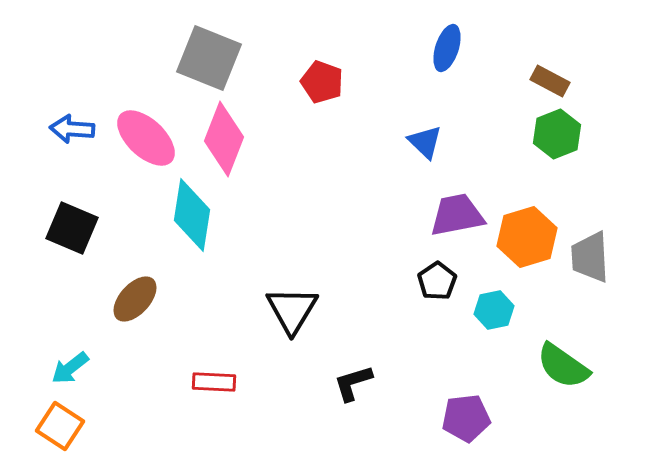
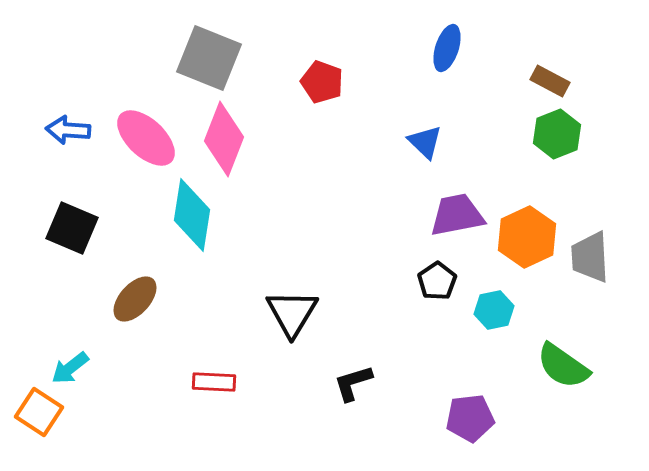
blue arrow: moved 4 px left, 1 px down
orange hexagon: rotated 8 degrees counterclockwise
black triangle: moved 3 px down
purple pentagon: moved 4 px right
orange square: moved 21 px left, 14 px up
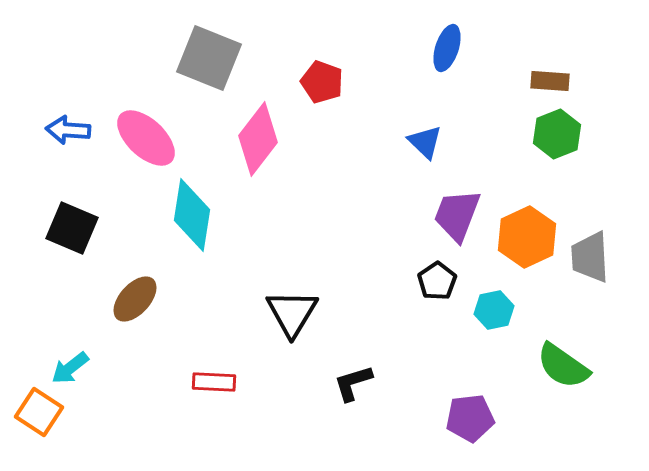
brown rectangle: rotated 24 degrees counterclockwise
pink diamond: moved 34 px right; rotated 16 degrees clockwise
purple trapezoid: rotated 58 degrees counterclockwise
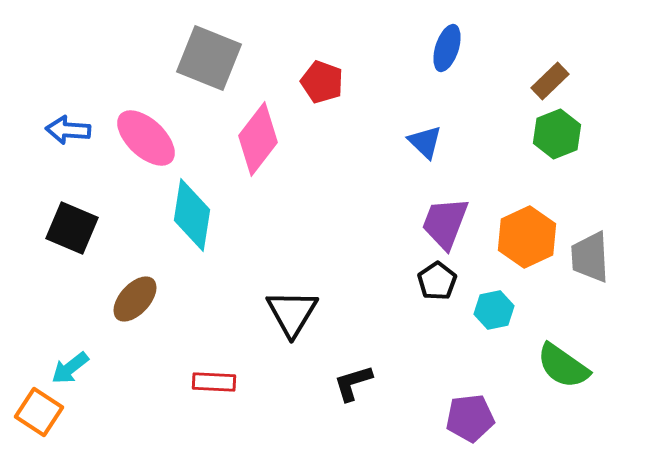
brown rectangle: rotated 48 degrees counterclockwise
purple trapezoid: moved 12 px left, 8 px down
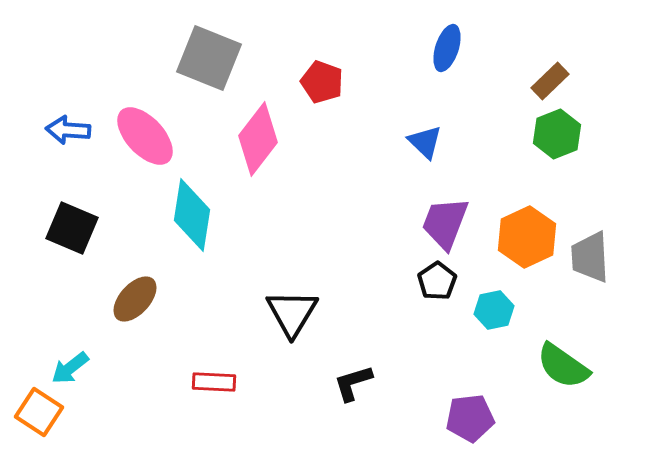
pink ellipse: moved 1 px left, 2 px up; rotated 4 degrees clockwise
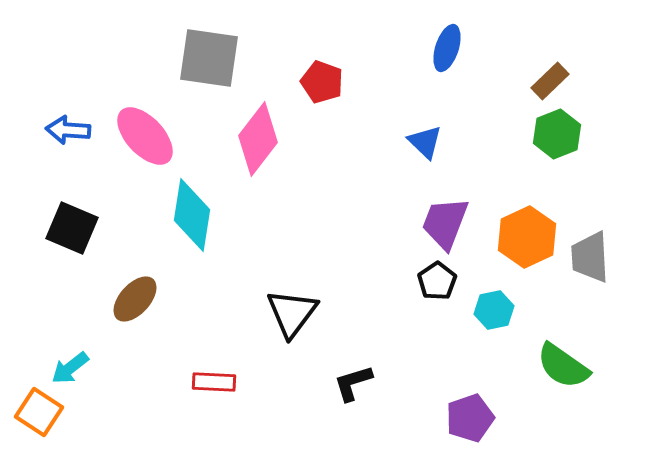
gray square: rotated 14 degrees counterclockwise
black triangle: rotated 6 degrees clockwise
purple pentagon: rotated 12 degrees counterclockwise
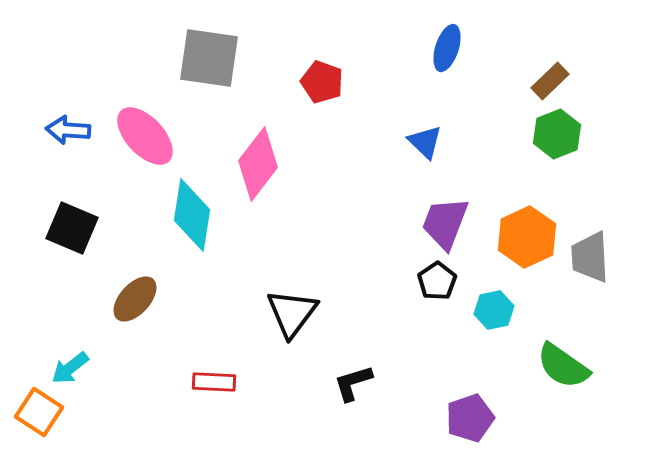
pink diamond: moved 25 px down
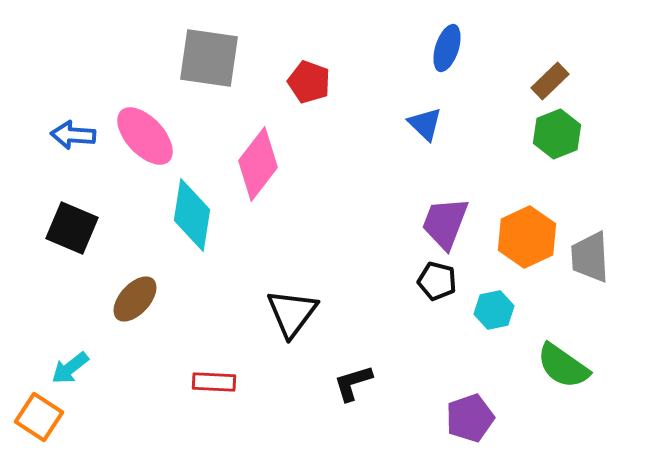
red pentagon: moved 13 px left
blue arrow: moved 5 px right, 5 px down
blue triangle: moved 18 px up
black pentagon: rotated 24 degrees counterclockwise
orange square: moved 5 px down
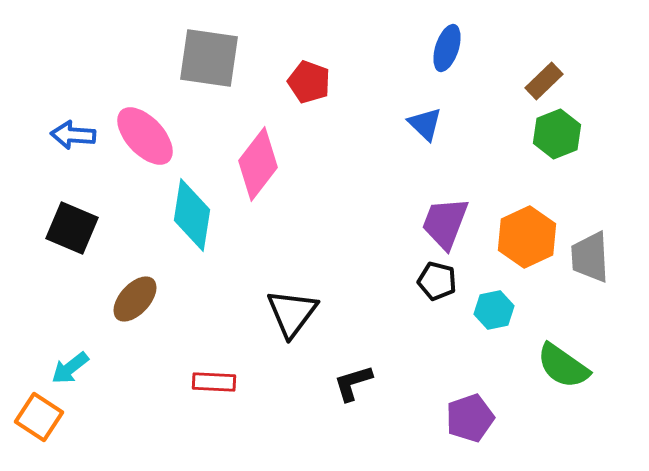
brown rectangle: moved 6 px left
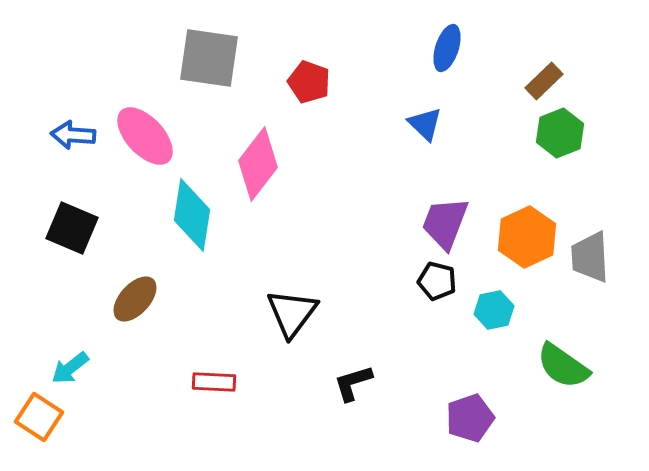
green hexagon: moved 3 px right, 1 px up
